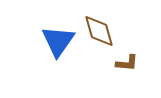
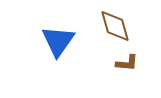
brown diamond: moved 16 px right, 5 px up
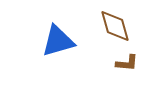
blue triangle: rotated 39 degrees clockwise
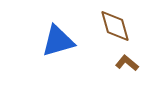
brown L-shape: rotated 145 degrees counterclockwise
